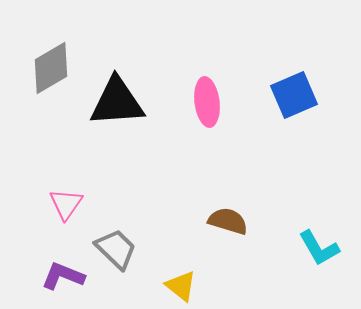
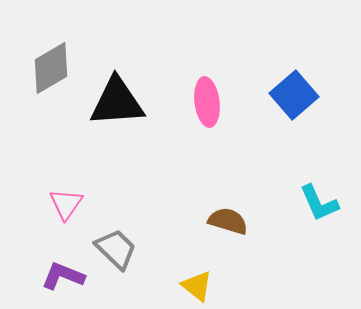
blue square: rotated 18 degrees counterclockwise
cyan L-shape: moved 45 px up; rotated 6 degrees clockwise
yellow triangle: moved 16 px right
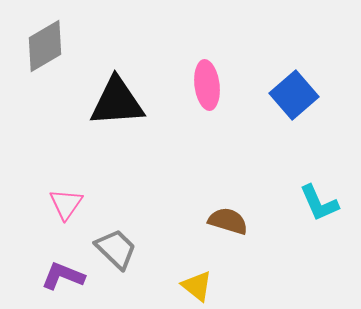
gray diamond: moved 6 px left, 22 px up
pink ellipse: moved 17 px up
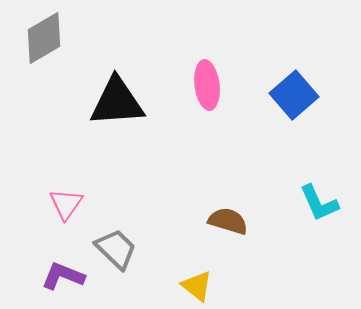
gray diamond: moved 1 px left, 8 px up
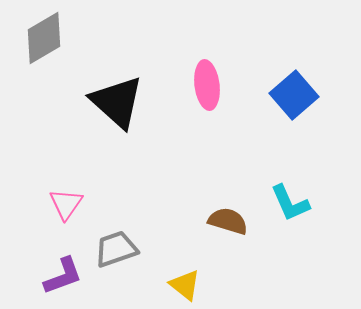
black triangle: rotated 46 degrees clockwise
cyan L-shape: moved 29 px left
gray trapezoid: rotated 63 degrees counterclockwise
purple L-shape: rotated 138 degrees clockwise
yellow triangle: moved 12 px left, 1 px up
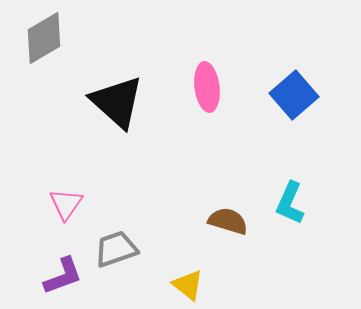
pink ellipse: moved 2 px down
cyan L-shape: rotated 48 degrees clockwise
yellow triangle: moved 3 px right
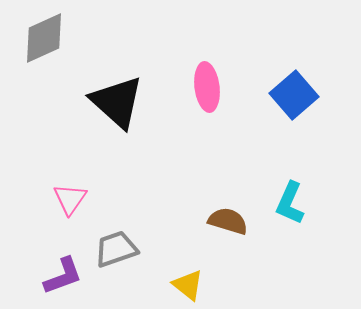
gray diamond: rotated 6 degrees clockwise
pink triangle: moved 4 px right, 5 px up
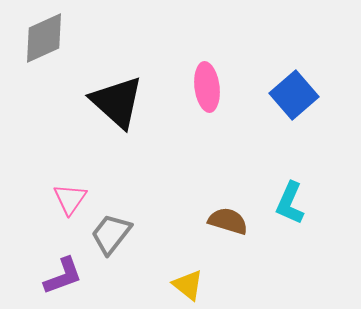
gray trapezoid: moved 5 px left, 15 px up; rotated 33 degrees counterclockwise
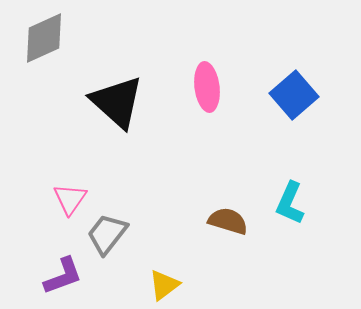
gray trapezoid: moved 4 px left
yellow triangle: moved 24 px left; rotated 44 degrees clockwise
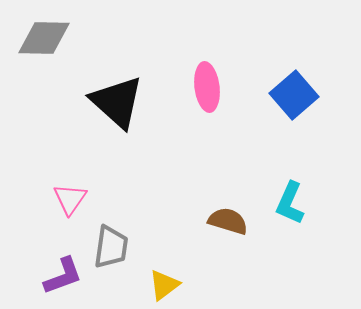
gray diamond: rotated 26 degrees clockwise
gray trapezoid: moved 4 px right, 13 px down; rotated 150 degrees clockwise
